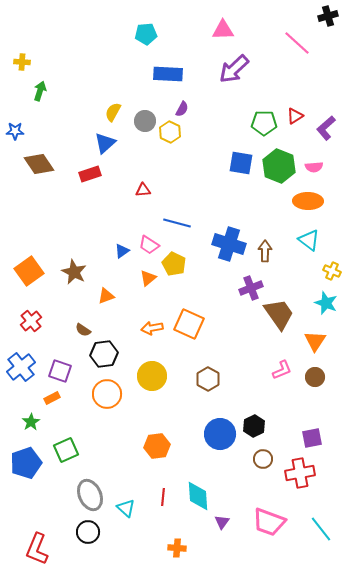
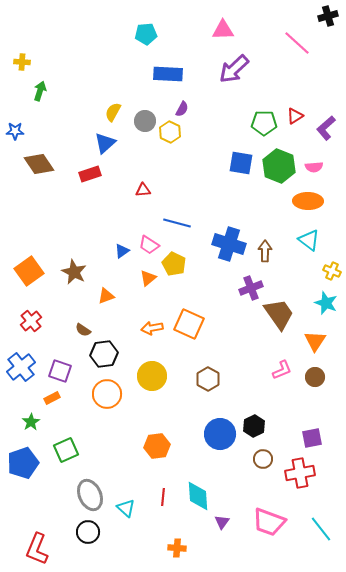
blue pentagon at (26, 463): moved 3 px left
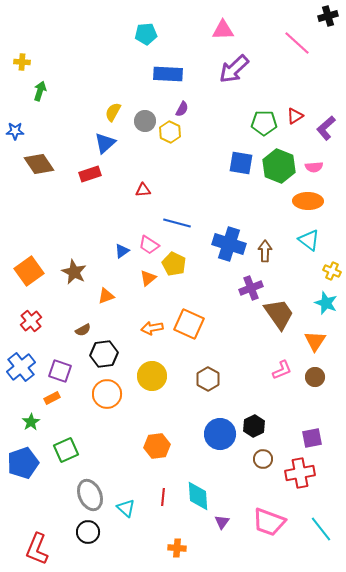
brown semicircle at (83, 330): rotated 63 degrees counterclockwise
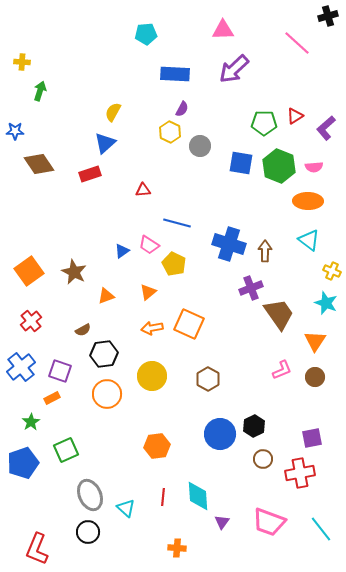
blue rectangle at (168, 74): moved 7 px right
gray circle at (145, 121): moved 55 px right, 25 px down
orange triangle at (148, 278): moved 14 px down
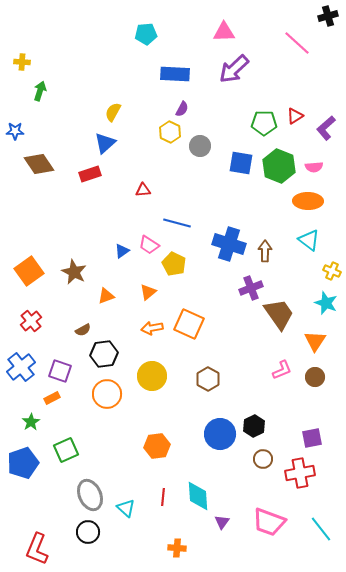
pink triangle at (223, 30): moved 1 px right, 2 px down
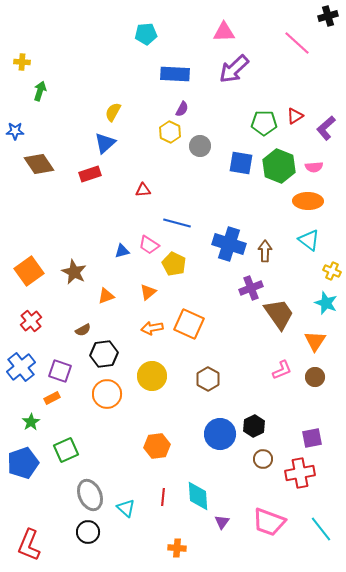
blue triangle at (122, 251): rotated 21 degrees clockwise
red L-shape at (37, 549): moved 8 px left, 4 px up
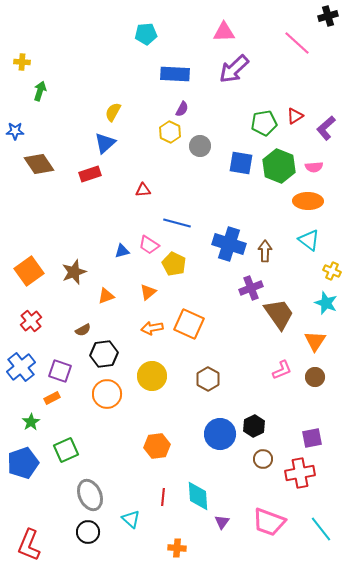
green pentagon at (264, 123): rotated 10 degrees counterclockwise
brown star at (74, 272): rotated 25 degrees clockwise
cyan triangle at (126, 508): moved 5 px right, 11 px down
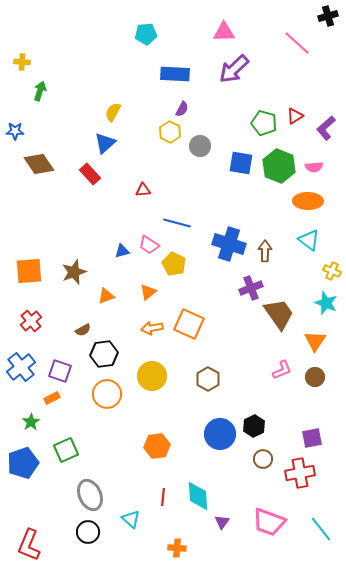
green pentagon at (264, 123): rotated 25 degrees clockwise
red rectangle at (90, 174): rotated 65 degrees clockwise
orange square at (29, 271): rotated 32 degrees clockwise
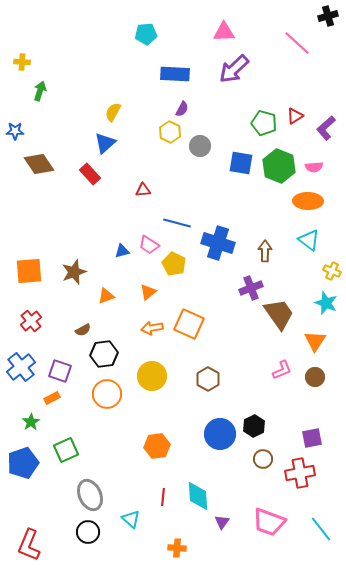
blue cross at (229, 244): moved 11 px left, 1 px up
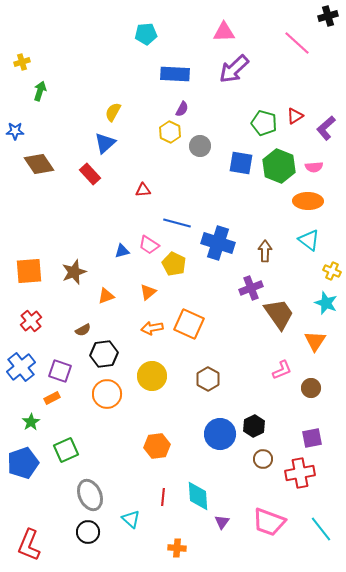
yellow cross at (22, 62): rotated 21 degrees counterclockwise
brown circle at (315, 377): moved 4 px left, 11 px down
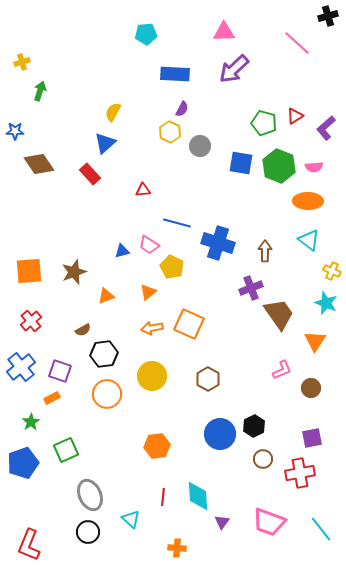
yellow pentagon at (174, 264): moved 2 px left, 3 px down
